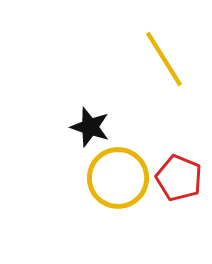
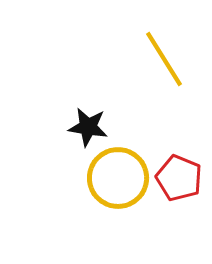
black star: moved 2 px left; rotated 9 degrees counterclockwise
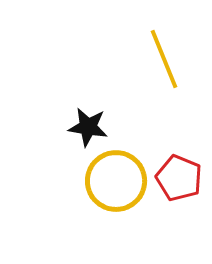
yellow line: rotated 10 degrees clockwise
yellow circle: moved 2 px left, 3 px down
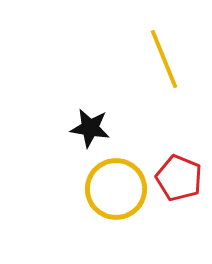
black star: moved 2 px right, 1 px down
yellow circle: moved 8 px down
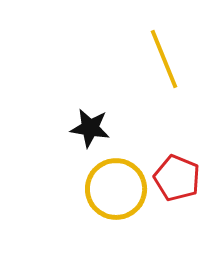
red pentagon: moved 2 px left
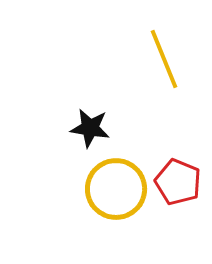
red pentagon: moved 1 px right, 4 px down
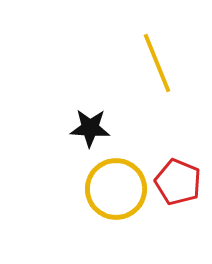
yellow line: moved 7 px left, 4 px down
black star: rotated 6 degrees counterclockwise
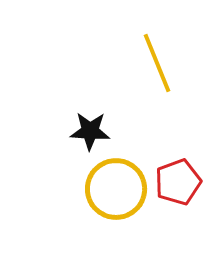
black star: moved 3 px down
red pentagon: rotated 30 degrees clockwise
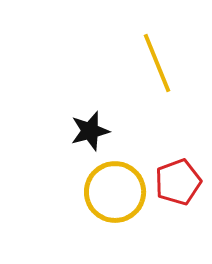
black star: rotated 18 degrees counterclockwise
yellow circle: moved 1 px left, 3 px down
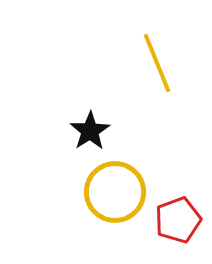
black star: rotated 18 degrees counterclockwise
red pentagon: moved 38 px down
